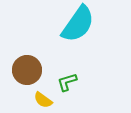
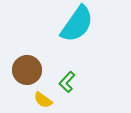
cyan semicircle: moved 1 px left
green L-shape: rotated 30 degrees counterclockwise
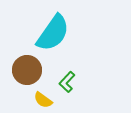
cyan semicircle: moved 24 px left, 9 px down
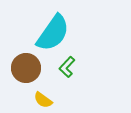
brown circle: moved 1 px left, 2 px up
green L-shape: moved 15 px up
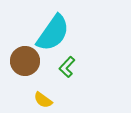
brown circle: moved 1 px left, 7 px up
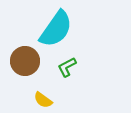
cyan semicircle: moved 3 px right, 4 px up
green L-shape: rotated 20 degrees clockwise
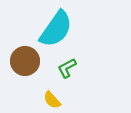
green L-shape: moved 1 px down
yellow semicircle: moved 9 px right; rotated 12 degrees clockwise
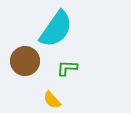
green L-shape: rotated 30 degrees clockwise
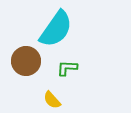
brown circle: moved 1 px right
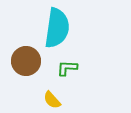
cyan semicircle: moved 1 px right, 1 px up; rotated 27 degrees counterclockwise
